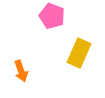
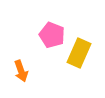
pink pentagon: moved 19 px down
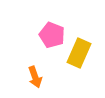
orange arrow: moved 14 px right, 6 px down
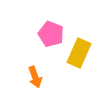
pink pentagon: moved 1 px left, 1 px up
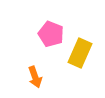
yellow rectangle: moved 1 px right
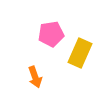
pink pentagon: rotated 30 degrees counterclockwise
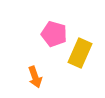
pink pentagon: moved 3 px right; rotated 25 degrees clockwise
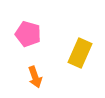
pink pentagon: moved 26 px left
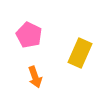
pink pentagon: moved 1 px right, 1 px down; rotated 10 degrees clockwise
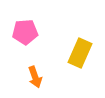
pink pentagon: moved 4 px left, 3 px up; rotated 30 degrees counterclockwise
